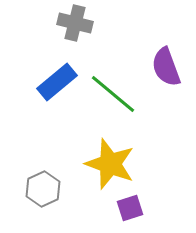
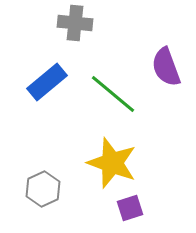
gray cross: rotated 8 degrees counterclockwise
blue rectangle: moved 10 px left
yellow star: moved 2 px right, 1 px up
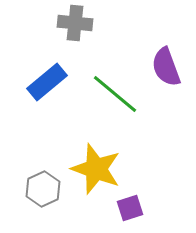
green line: moved 2 px right
yellow star: moved 16 px left, 6 px down
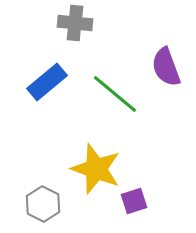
gray hexagon: moved 15 px down; rotated 8 degrees counterclockwise
purple square: moved 4 px right, 7 px up
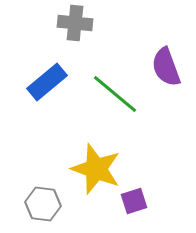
gray hexagon: rotated 20 degrees counterclockwise
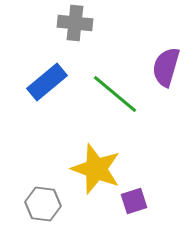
purple semicircle: rotated 36 degrees clockwise
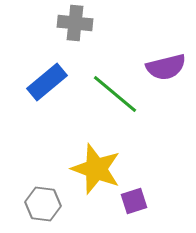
purple semicircle: rotated 120 degrees counterclockwise
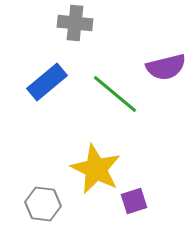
yellow star: rotated 6 degrees clockwise
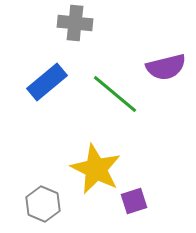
gray hexagon: rotated 16 degrees clockwise
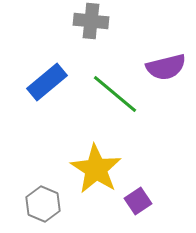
gray cross: moved 16 px right, 2 px up
yellow star: rotated 6 degrees clockwise
purple square: moved 4 px right; rotated 16 degrees counterclockwise
